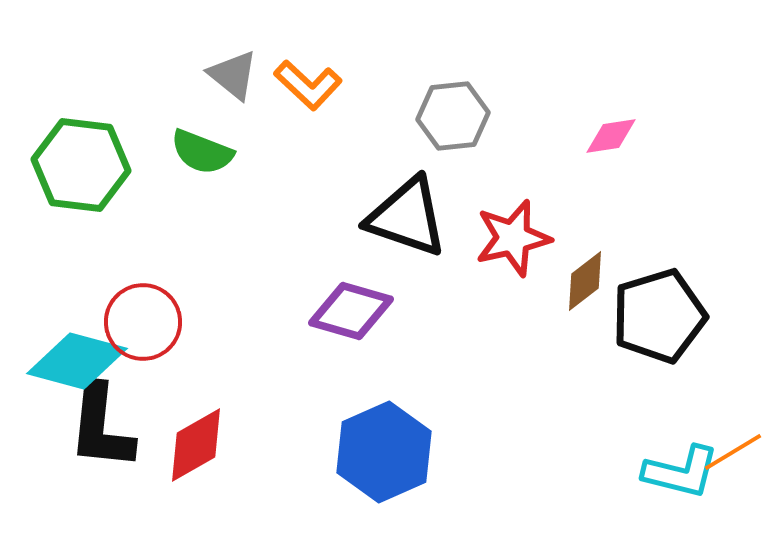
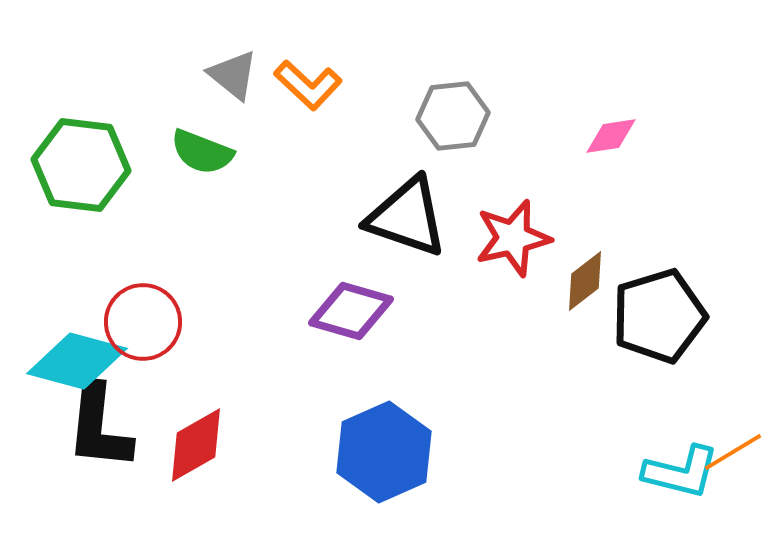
black L-shape: moved 2 px left
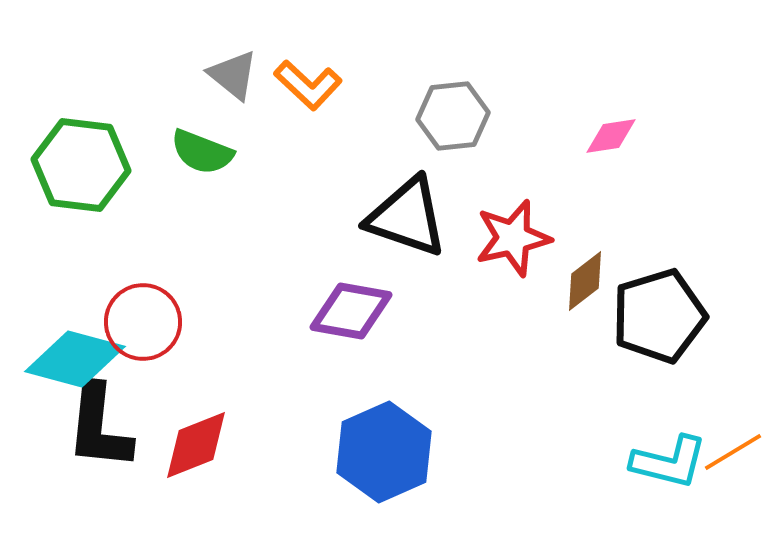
purple diamond: rotated 6 degrees counterclockwise
cyan diamond: moved 2 px left, 2 px up
red diamond: rotated 8 degrees clockwise
cyan L-shape: moved 12 px left, 10 px up
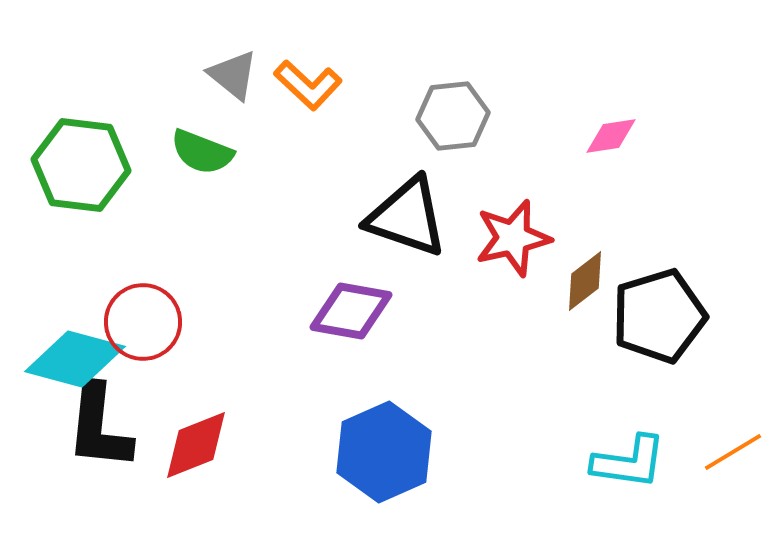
cyan L-shape: moved 40 px left; rotated 6 degrees counterclockwise
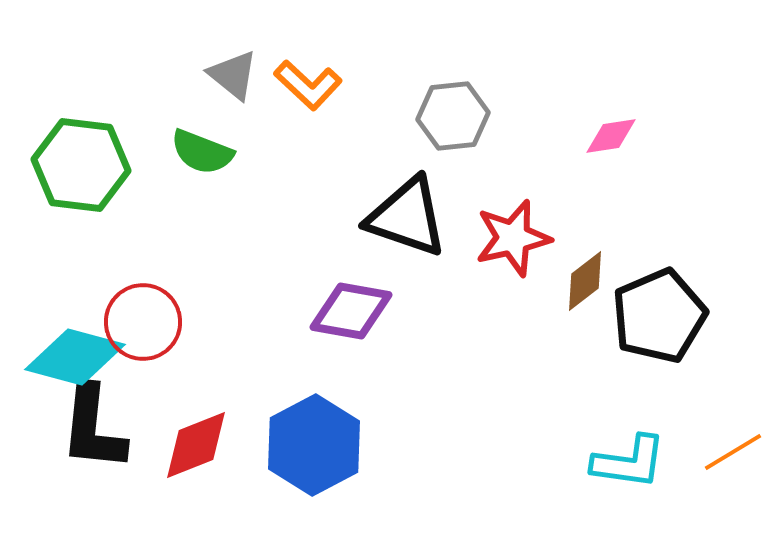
black pentagon: rotated 6 degrees counterclockwise
cyan diamond: moved 2 px up
black L-shape: moved 6 px left, 1 px down
blue hexagon: moved 70 px left, 7 px up; rotated 4 degrees counterclockwise
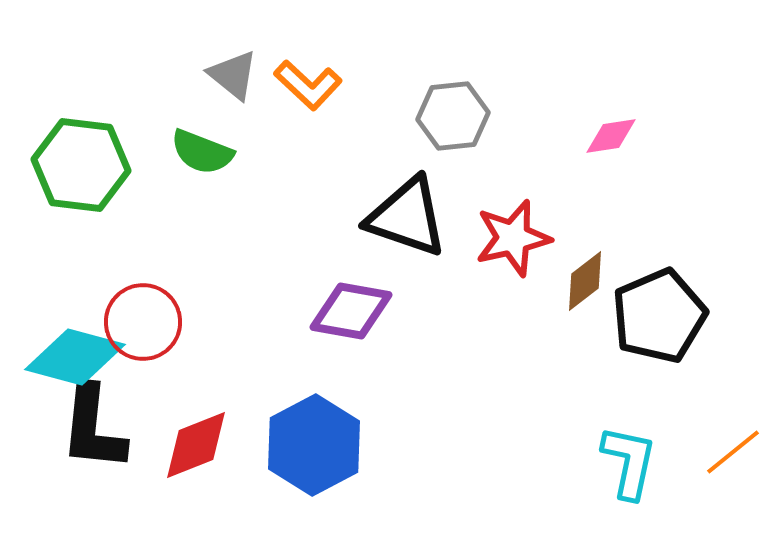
orange line: rotated 8 degrees counterclockwise
cyan L-shape: rotated 86 degrees counterclockwise
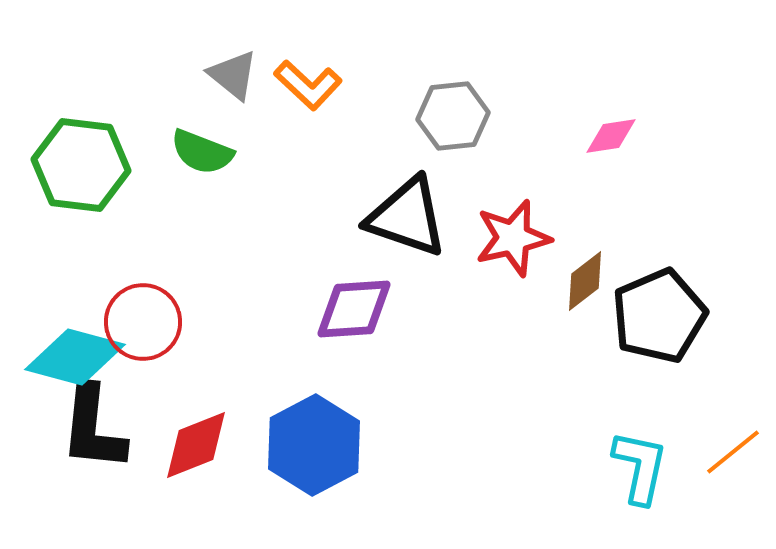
purple diamond: moved 3 px right, 2 px up; rotated 14 degrees counterclockwise
cyan L-shape: moved 11 px right, 5 px down
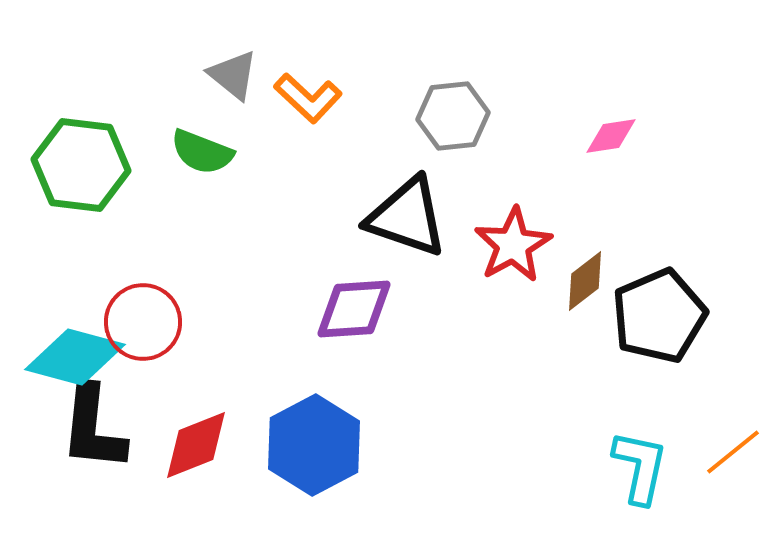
orange L-shape: moved 13 px down
red star: moved 7 px down; rotated 16 degrees counterclockwise
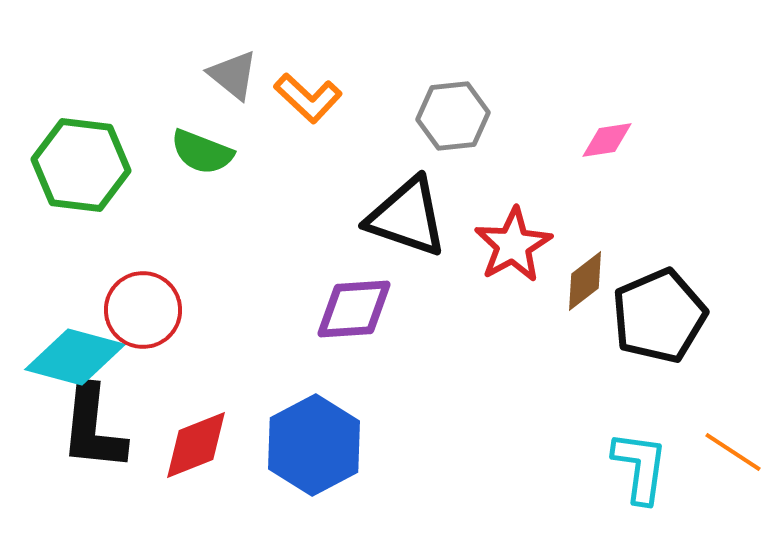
pink diamond: moved 4 px left, 4 px down
red circle: moved 12 px up
orange line: rotated 72 degrees clockwise
cyan L-shape: rotated 4 degrees counterclockwise
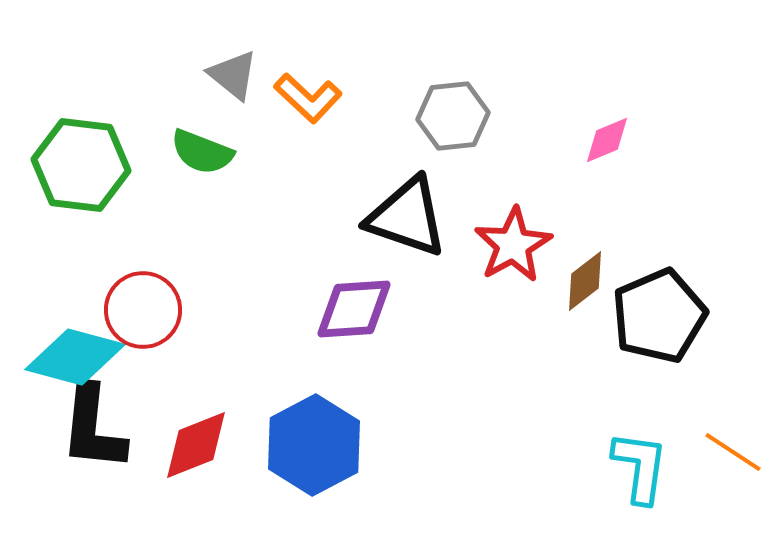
pink diamond: rotated 14 degrees counterclockwise
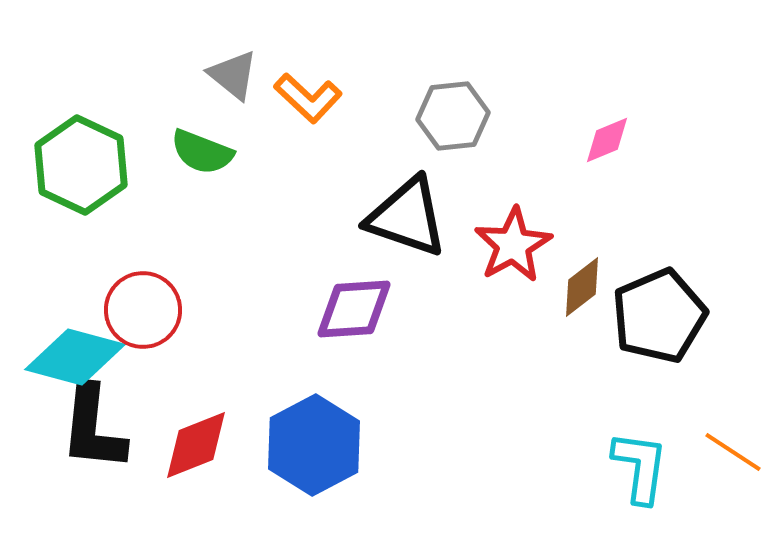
green hexagon: rotated 18 degrees clockwise
brown diamond: moved 3 px left, 6 px down
